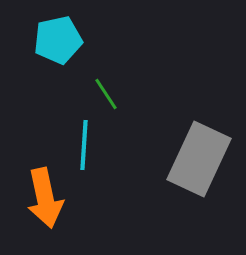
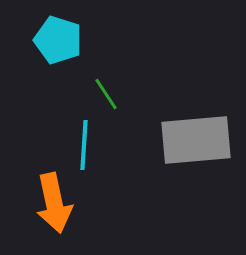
cyan pentagon: rotated 30 degrees clockwise
gray rectangle: moved 3 px left, 19 px up; rotated 60 degrees clockwise
orange arrow: moved 9 px right, 5 px down
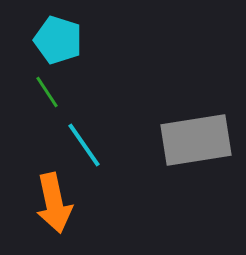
green line: moved 59 px left, 2 px up
gray rectangle: rotated 4 degrees counterclockwise
cyan line: rotated 39 degrees counterclockwise
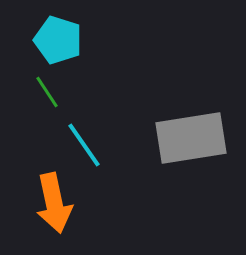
gray rectangle: moved 5 px left, 2 px up
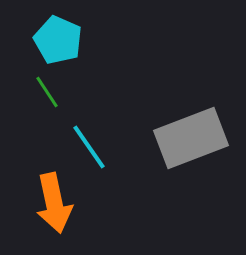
cyan pentagon: rotated 6 degrees clockwise
gray rectangle: rotated 12 degrees counterclockwise
cyan line: moved 5 px right, 2 px down
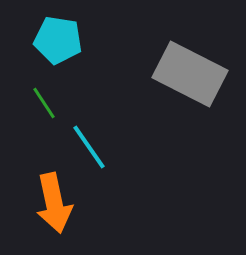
cyan pentagon: rotated 15 degrees counterclockwise
green line: moved 3 px left, 11 px down
gray rectangle: moved 1 px left, 64 px up; rotated 48 degrees clockwise
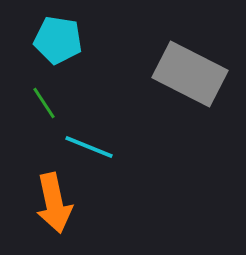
cyan line: rotated 33 degrees counterclockwise
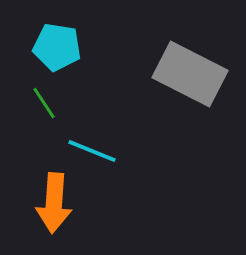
cyan pentagon: moved 1 px left, 7 px down
cyan line: moved 3 px right, 4 px down
orange arrow: rotated 16 degrees clockwise
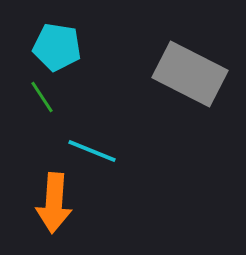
green line: moved 2 px left, 6 px up
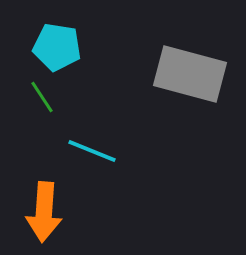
gray rectangle: rotated 12 degrees counterclockwise
orange arrow: moved 10 px left, 9 px down
